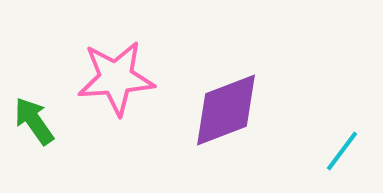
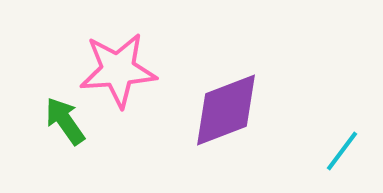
pink star: moved 2 px right, 8 px up
green arrow: moved 31 px right
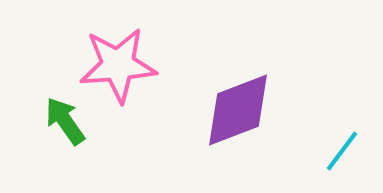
pink star: moved 5 px up
purple diamond: moved 12 px right
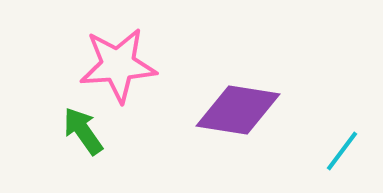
purple diamond: rotated 30 degrees clockwise
green arrow: moved 18 px right, 10 px down
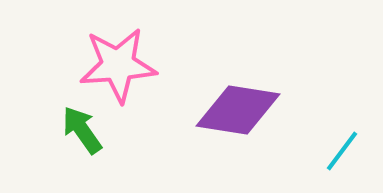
green arrow: moved 1 px left, 1 px up
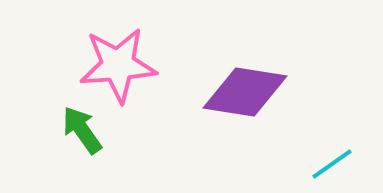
purple diamond: moved 7 px right, 18 px up
cyan line: moved 10 px left, 13 px down; rotated 18 degrees clockwise
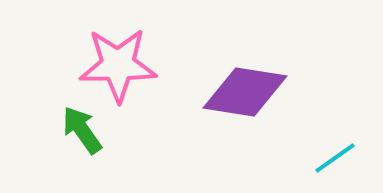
pink star: rotated 4 degrees clockwise
cyan line: moved 3 px right, 6 px up
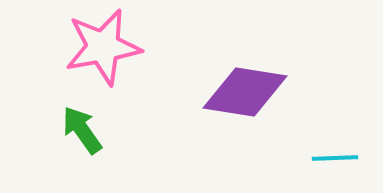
pink star: moved 15 px left, 18 px up; rotated 10 degrees counterclockwise
cyan line: rotated 33 degrees clockwise
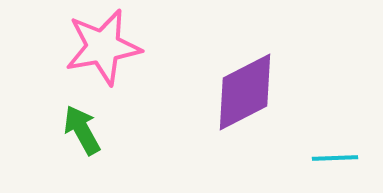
purple diamond: rotated 36 degrees counterclockwise
green arrow: rotated 6 degrees clockwise
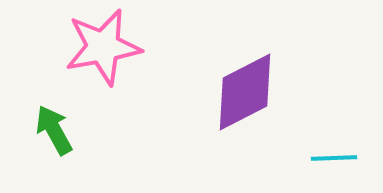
green arrow: moved 28 px left
cyan line: moved 1 px left
